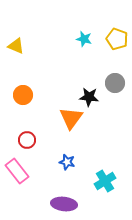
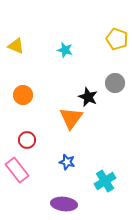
cyan star: moved 19 px left, 11 px down
black star: moved 1 px left; rotated 18 degrees clockwise
pink rectangle: moved 1 px up
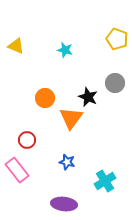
orange circle: moved 22 px right, 3 px down
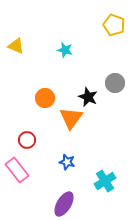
yellow pentagon: moved 3 px left, 14 px up
purple ellipse: rotated 65 degrees counterclockwise
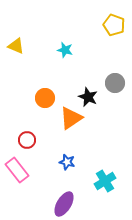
orange triangle: rotated 20 degrees clockwise
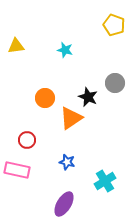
yellow triangle: rotated 30 degrees counterclockwise
pink rectangle: rotated 40 degrees counterclockwise
